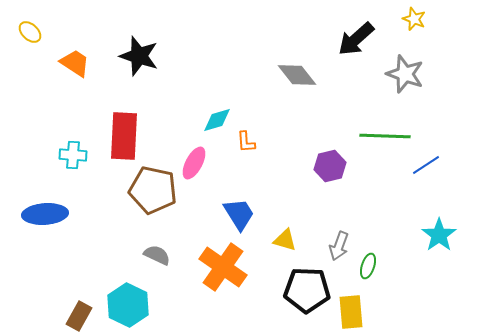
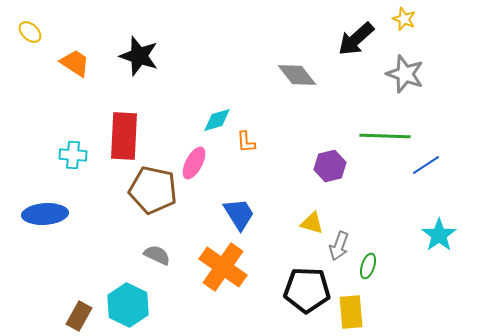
yellow star: moved 10 px left
yellow triangle: moved 27 px right, 17 px up
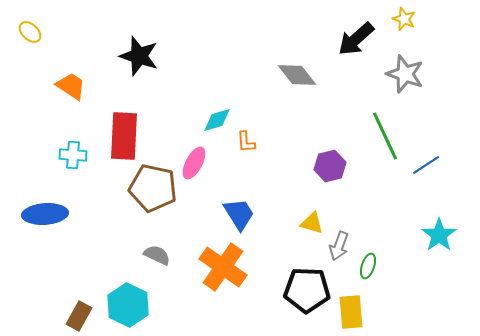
orange trapezoid: moved 4 px left, 23 px down
green line: rotated 63 degrees clockwise
brown pentagon: moved 2 px up
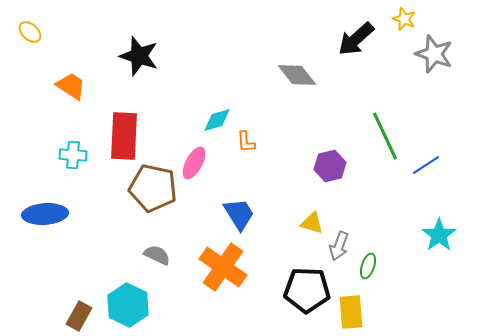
gray star: moved 29 px right, 20 px up
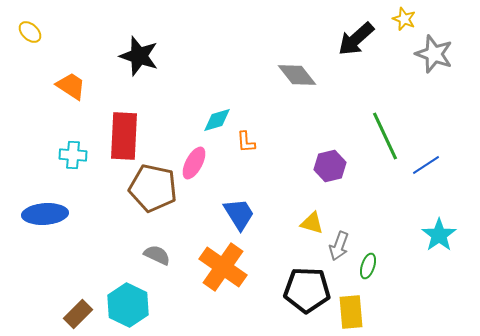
brown rectangle: moved 1 px left, 2 px up; rotated 16 degrees clockwise
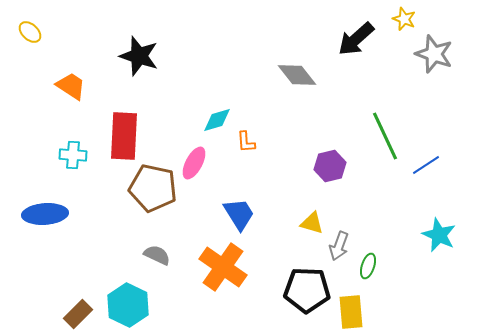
cyan star: rotated 12 degrees counterclockwise
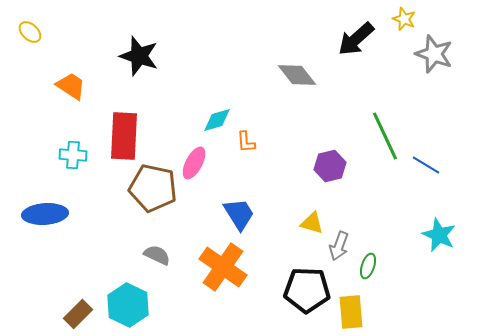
blue line: rotated 64 degrees clockwise
